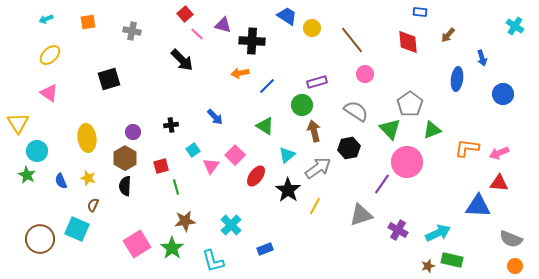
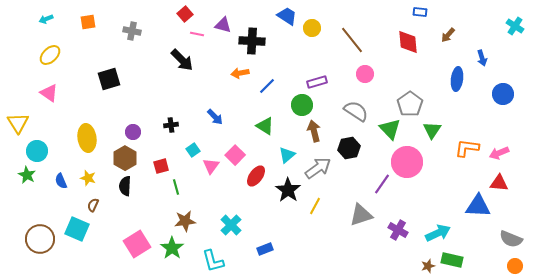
pink line at (197, 34): rotated 32 degrees counterclockwise
green triangle at (432, 130): rotated 36 degrees counterclockwise
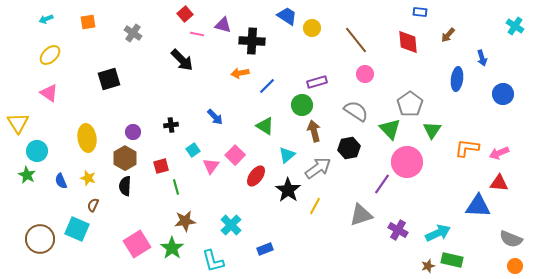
gray cross at (132, 31): moved 1 px right, 2 px down; rotated 24 degrees clockwise
brown line at (352, 40): moved 4 px right
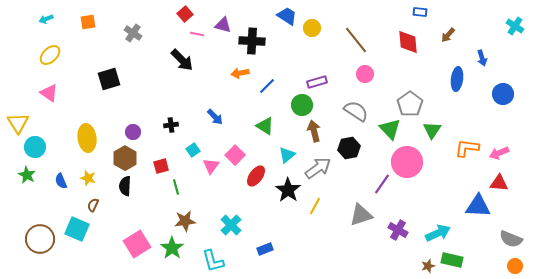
cyan circle at (37, 151): moved 2 px left, 4 px up
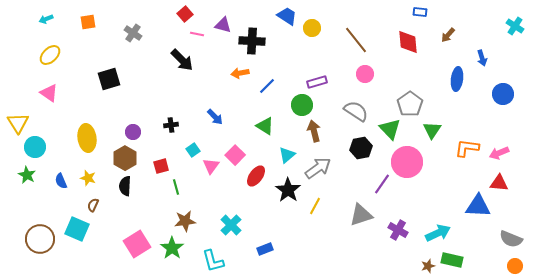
black hexagon at (349, 148): moved 12 px right
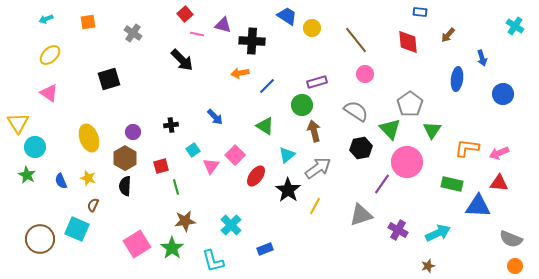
yellow ellipse at (87, 138): moved 2 px right; rotated 12 degrees counterclockwise
green rectangle at (452, 260): moved 76 px up
